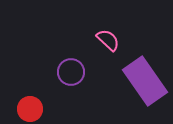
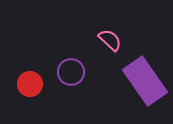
pink semicircle: moved 2 px right
red circle: moved 25 px up
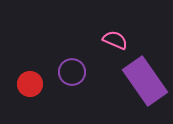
pink semicircle: moved 5 px right; rotated 20 degrees counterclockwise
purple circle: moved 1 px right
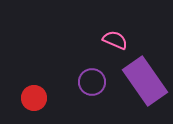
purple circle: moved 20 px right, 10 px down
red circle: moved 4 px right, 14 px down
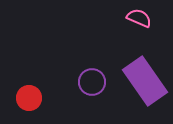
pink semicircle: moved 24 px right, 22 px up
red circle: moved 5 px left
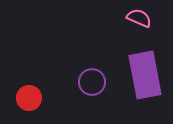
purple rectangle: moved 6 px up; rotated 24 degrees clockwise
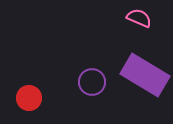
purple rectangle: rotated 48 degrees counterclockwise
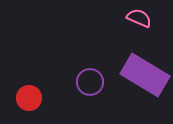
purple circle: moved 2 px left
